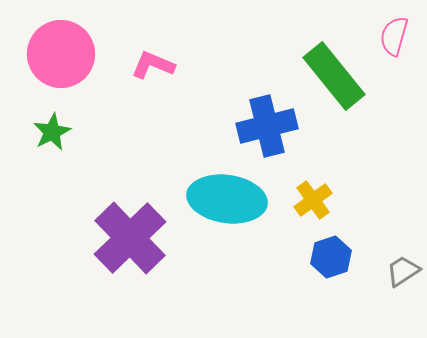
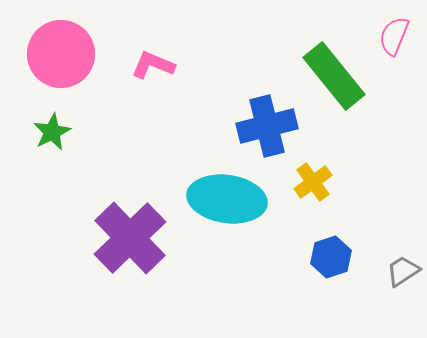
pink semicircle: rotated 6 degrees clockwise
yellow cross: moved 18 px up
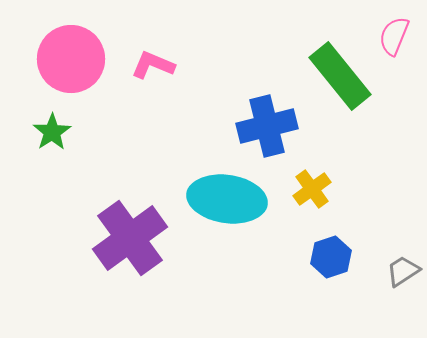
pink circle: moved 10 px right, 5 px down
green rectangle: moved 6 px right
green star: rotated 6 degrees counterclockwise
yellow cross: moved 1 px left, 7 px down
purple cross: rotated 8 degrees clockwise
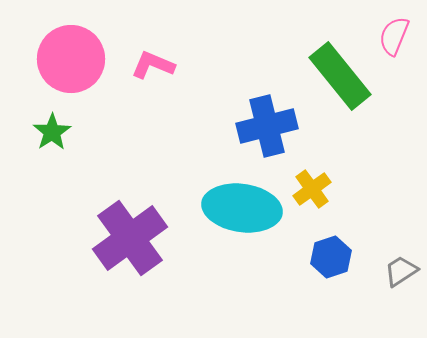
cyan ellipse: moved 15 px right, 9 px down
gray trapezoid: moved 2 px left
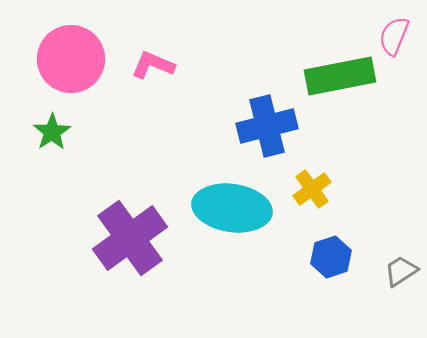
green rectangle: rotated 62 degrees counterclockwise
cyan ellipse: moved 10 px left
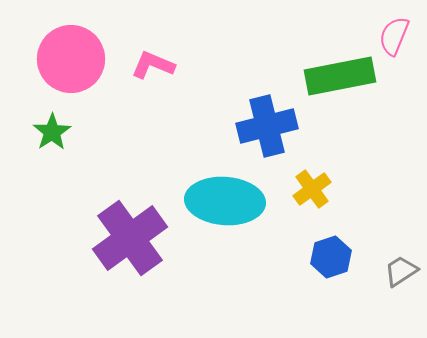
cyan ellipse: moved 7 px left, 7 px up; rotated 4 degrees counterclockwise
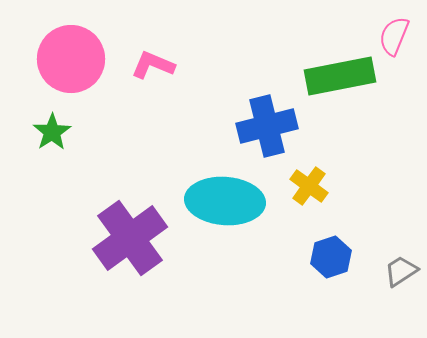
yellow cross: moved 3 px left, 3 px up; rotated 18 degrees counterclockwise
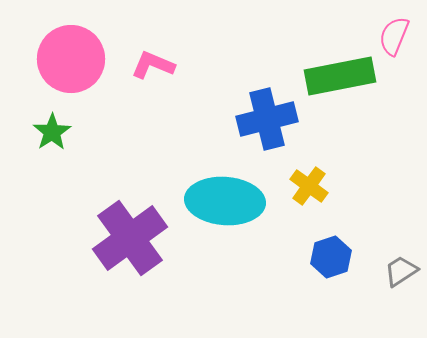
blue cross: moved 7 px up
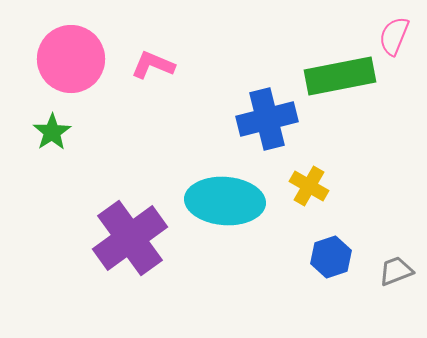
yellow cross: rotated 6 degrees counterclockwise
gray trapezoid: moved 5 px left; rotated 12 degrees clockwise
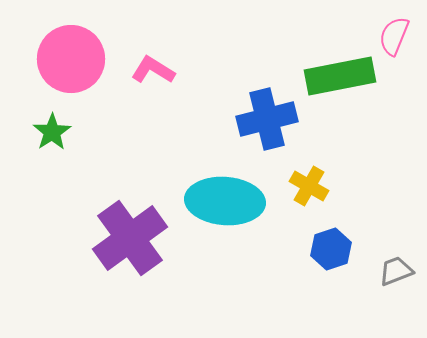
pink L-shape: moved 5 px down; rotated 9 degrees clockwise
blue hexagon: moved 8 px up
